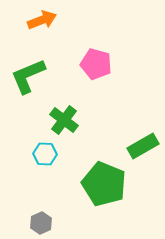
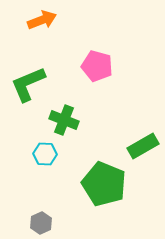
pink pentagon: moved 1 px right, 2 px down
green L-shape: moved 8 px down
green cross: rotated 16 degrees counterclockwise
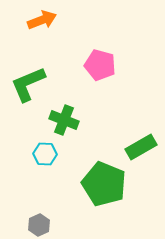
pink pentagon: moved 3 px right, 1 px up
green rectangle: moved 2 px left, 1 px down
gray hexagon: moved 2 px left, 2 px down
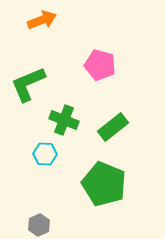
green rectangle: moved 28 px left, 20 px up; rotated 8 degrees counterclockwise
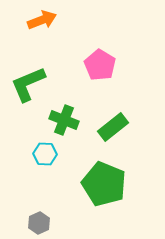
pink pentagon: rotated 16 degrees clockwise
gray hexagon: moved 2 px up
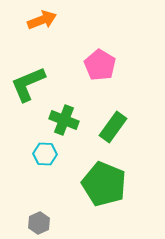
green rectangle: rotated 16 degrees counterclockwise
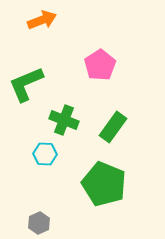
pink pentagon: rotated 8 degrees clockwise
green L-shape: moved 2 px left
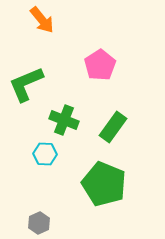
orange arrow: rotated 72 degrees clockwise
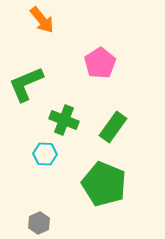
pink pentagon: moved 2 px up
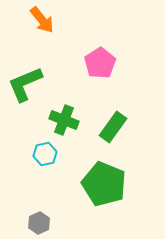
green L-shape: moved 1 px left
cyan hexagon: rotated 15 degrees counterclockwise
